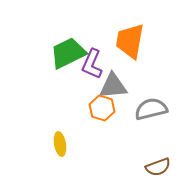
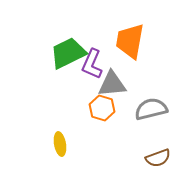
gray triangle: moved 1 px left, 2 px up
brown semicircle: moved 9 px up
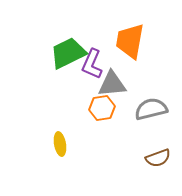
orange hexagon: rotated 25 degrees counterclockwise
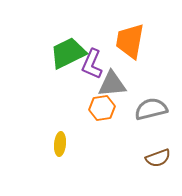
yellow ellipse: rotated 15 degrees clockwise
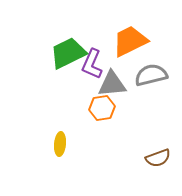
orange trapezoid: rotated 54 degrees clockwise
gray semicircle: moved 34 px up
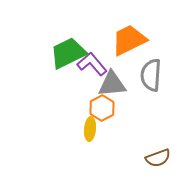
orange trapezoid: moved 1 px left, 1 px up
purple L-shape: rotated 116 degrees clockwise
gray semicircle: rotated 72 degrees counterclockwise
orange hexagon: rotated 20 degrees counterclockwise
yellow ellipse: moved 30 px right, 15 px up
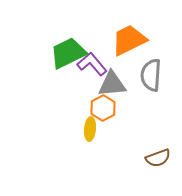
orange hexagon: moved 1 px right
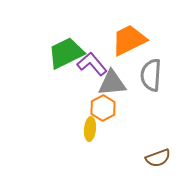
green trapezoid: moved 2 px left
gray triangle: moved 1 px up
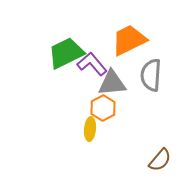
brown semicircle: moved 2 px right, 2 px down; rotated 30 degrees counterclockwise
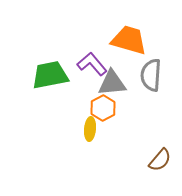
orange trapezoid: rotated 42 degrees clockwise
green trapezoid: moved 16 px left, 22 px down; rotated 15 degrees clockwise
